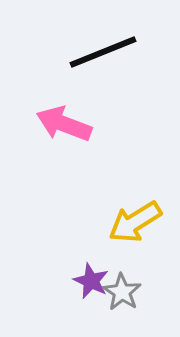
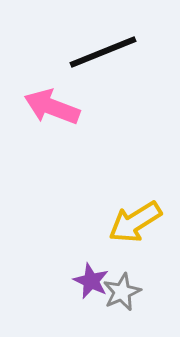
pink arrow: moved 12 px left, 17 px up
gray star: rotated 15 degrees clockwise
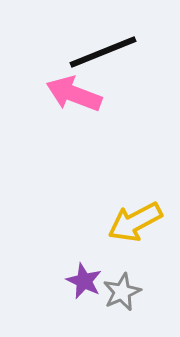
pink arrow: moved 22 px right, 13 px up
yellow arrow: rotated 4 degrees clockwise
purple star: moved 7 px left
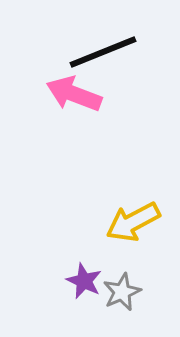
yellow arrow: moved 2 px left
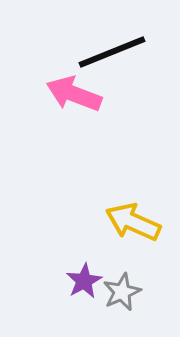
black line: moved 9 px right
yellow arrow: rotated 52 degrees clockwise
purple star: rotated 18 degrees clockwise
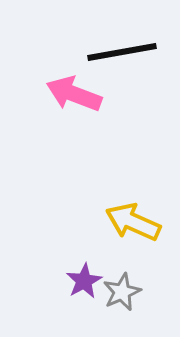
black line: moved 10 px right; rotated 12 degrees clockwise
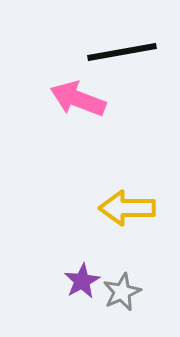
pink arrow: moved 4 px right, 5 px down
yellow arrow: moved 6 px left, 14 px up; rotated 24 degrees counterclockwise
purple star: moved 2 px left
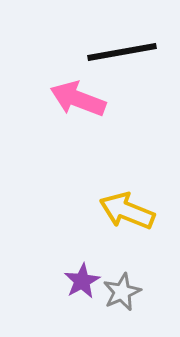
yellow arrow: moved 3 px down; rotated 22 degrees clockwise
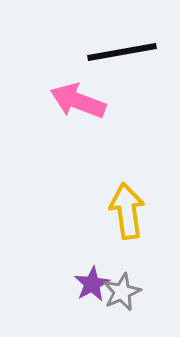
pink arrow: moved 2 px down
yellow arrow: rotated 60 degrees clockwise
purple star: moved 10 px right, 3 px down
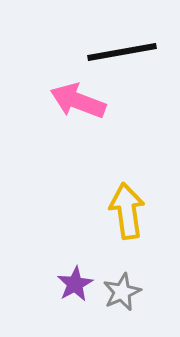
purple star: moved 17 px left
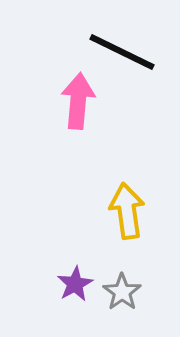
black line: rotated 36 degrees clockwise
pink arrow: rotated 74 degrees clockwise
gray star: rotated 12 degrees counterclockwise
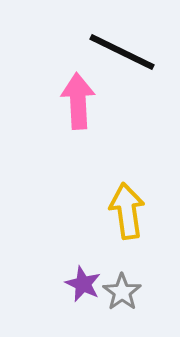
pink arrow: rotated 8 degrees counterclockwise
purple star: moved 8 px right; rotated 18 degrees counterclockwise
